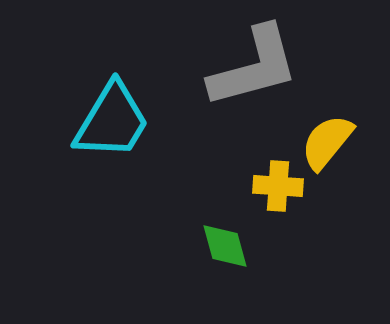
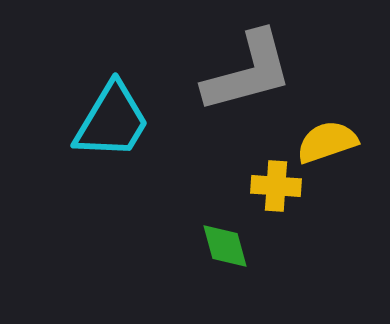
gray L-shape: moved 6 px left, 5 px down
yellow semicircle: rotated 32 degrees clockwise
yellow cross: moved 2 px left
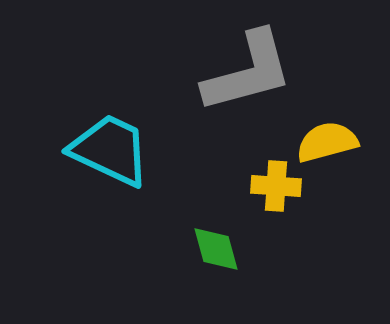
cyan trapezoid: moved 2 px left, 29 px down; rotated 96 degrees counterclockwise
yellow semicircle: rotated 4 degrees clockwise
green diamond: moved 9 px left, 3 px down
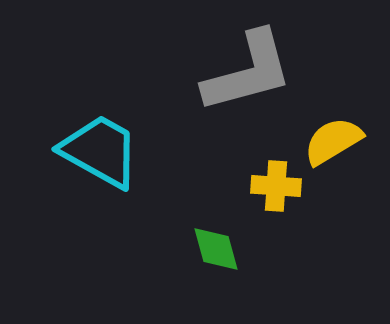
yellow semicircle: moved 6 px right, 1 px up; rotated 16 degrees counterclockwise
cyan trapezoid: moved 10 px left, 1 px down; rotated 4 degrees clockwise
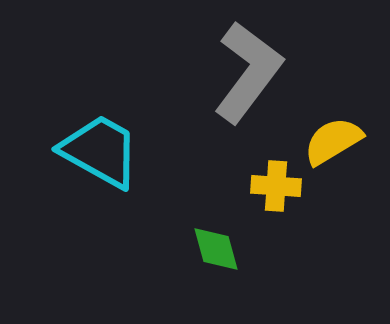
gray L-shape: rotated 38 degrees counterclockwise
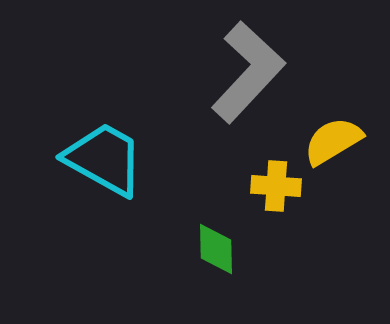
gray L-shape: rotated 6 degrees clockwise
cyan trapezoid: moved 4 px right, 8 px down
green diamond: rotated 14 degrees clockwise
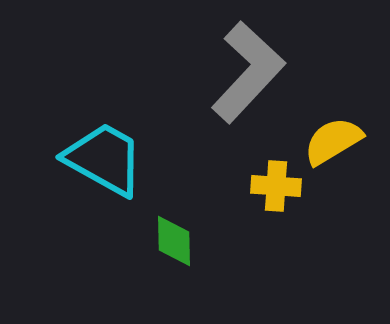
green diamond: moved 42 px left, 8 px up
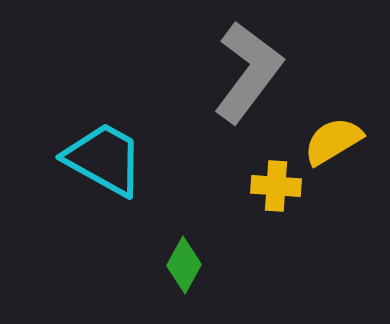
gray L-shape: rotated 6 degrees counterclockwise
green diamond: moved 10 px right, 24 px down; rotated 30 degrees clockwise
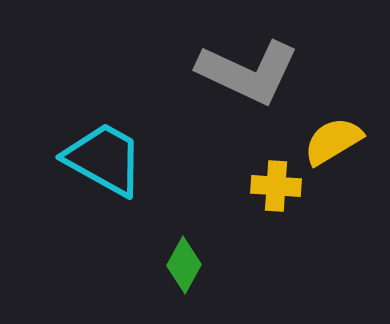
gray L-shape: rotated 78 degrees clockwise
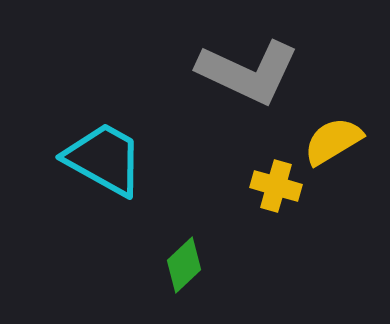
yellow cross: rotated 12 degrees clockwise
green diamond: rotated 18 degrees clockwise
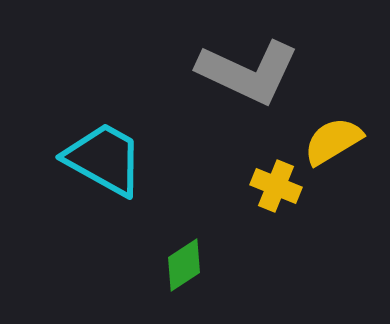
yellow cross: rotated 6 degrees clockwise
green diamond: rotated 10 degrees clockwise
